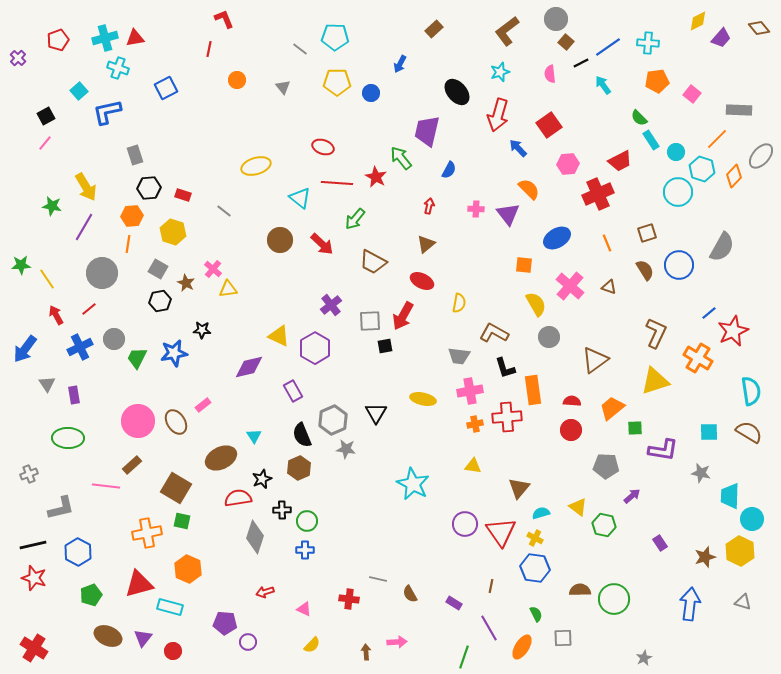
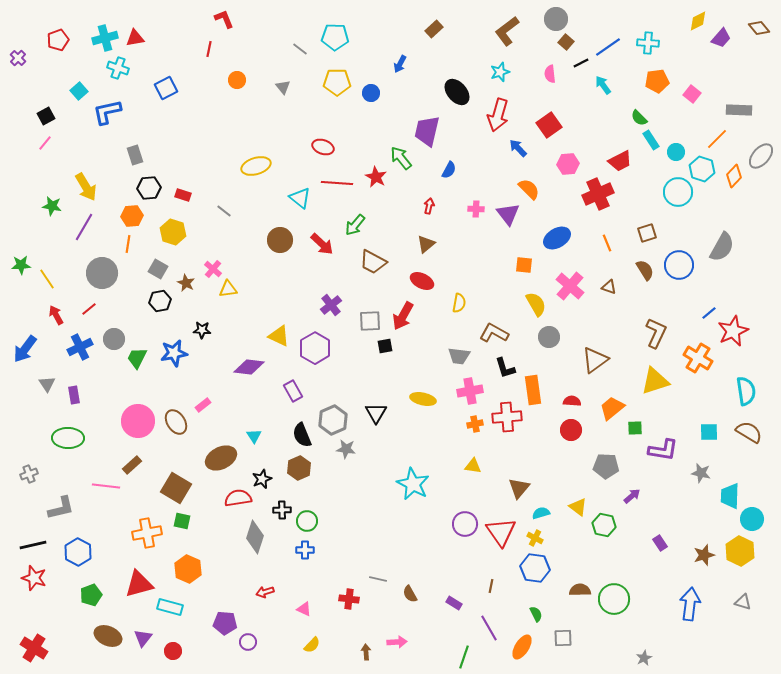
green arrow at (355, 219): moved 6 px down
purple diamond at (249, 367): rotated 20 degrees clockwise
cyan semicircle at (751, 391): moved 5 px left
brown star at (705, 557): moved 1 px left, 2 px up
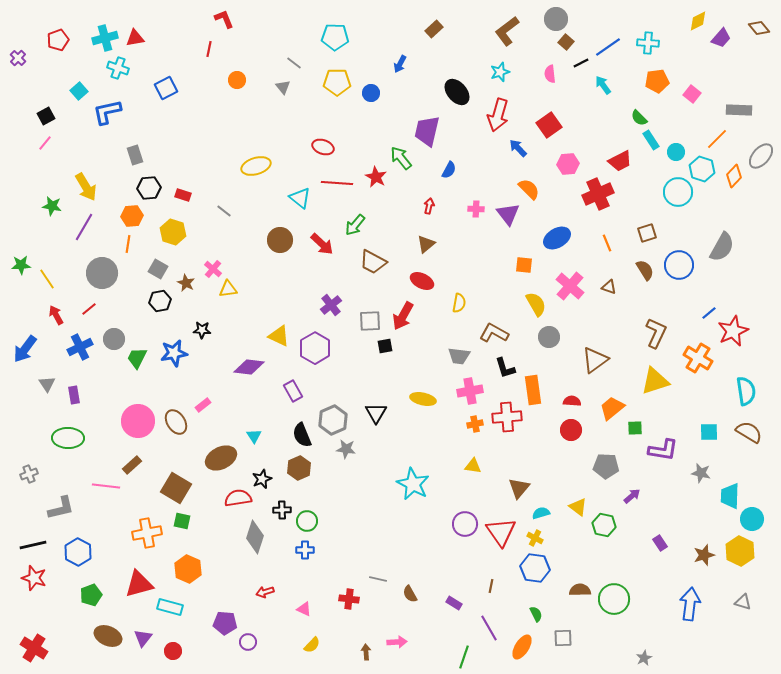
gray line at (300, 49): moved 6 px left, 14 px down
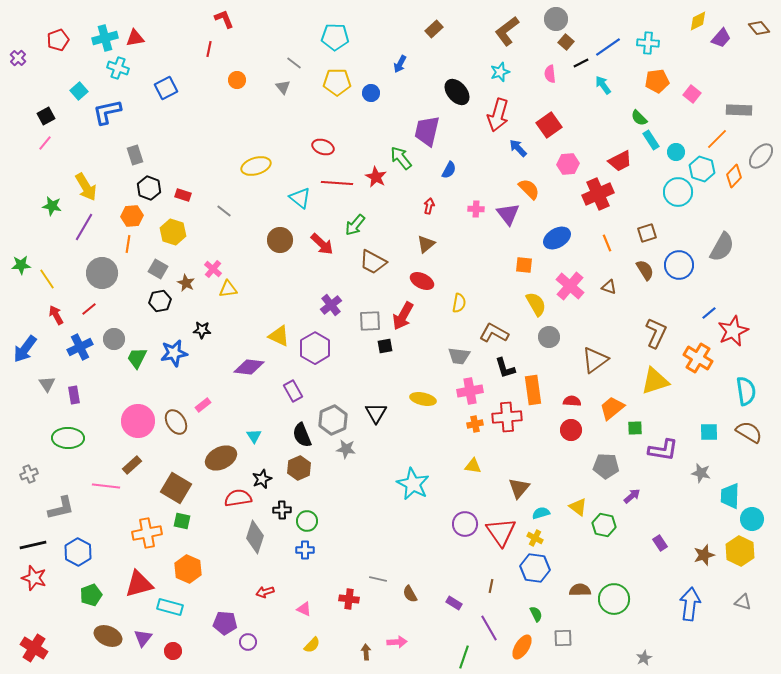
black hexagon at (149, 188): rotated 25 degrees clockwise
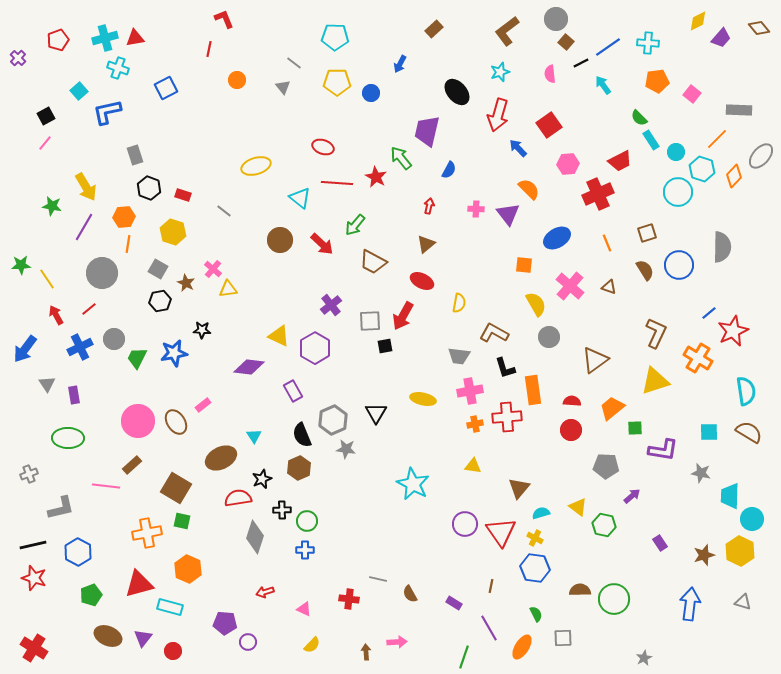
orange hexagon at (132, 216): moved 8 px left, 1 px down
gray semicircle at (722, 247): rotated 28 degrees counterclockwise
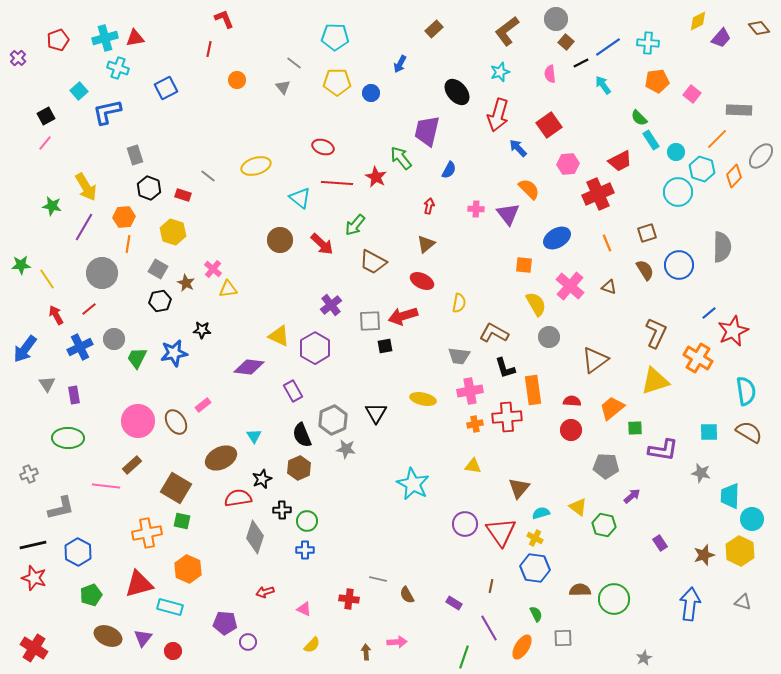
gray line at (224, 211): moved 16 px left, 35 px up
red arrow at (403, 316): rotated 44 degrees clockwise
brown semicircle at (410, 594): moved 3 px left, 1 px down
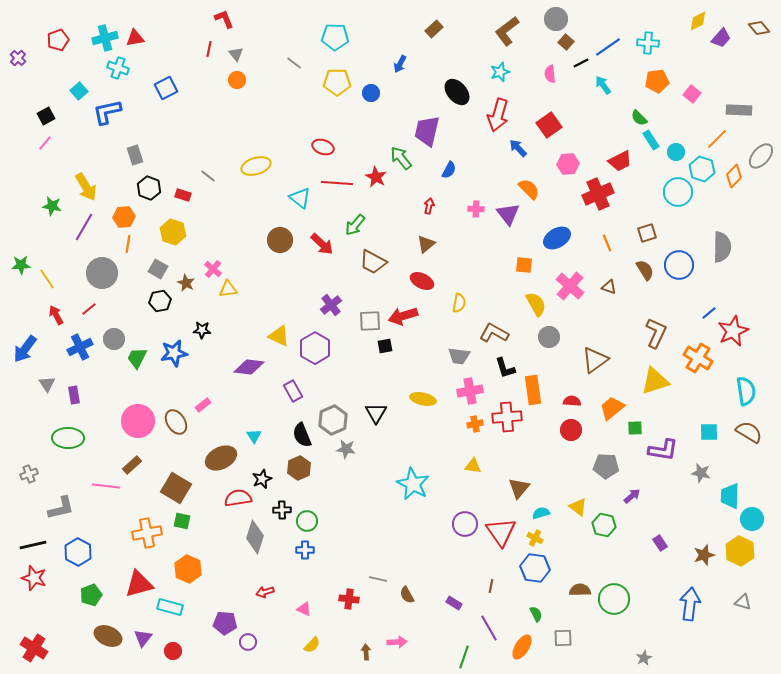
gray triangle at (283, 87): moved 47 px left, 33 px up
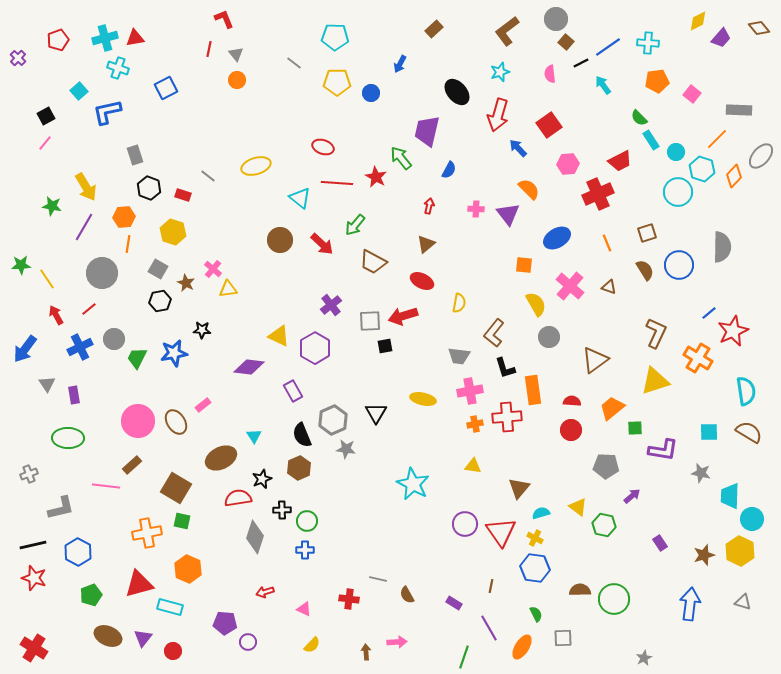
brown L-shape at (494, 333): rotated 80 degrees counterclockwise
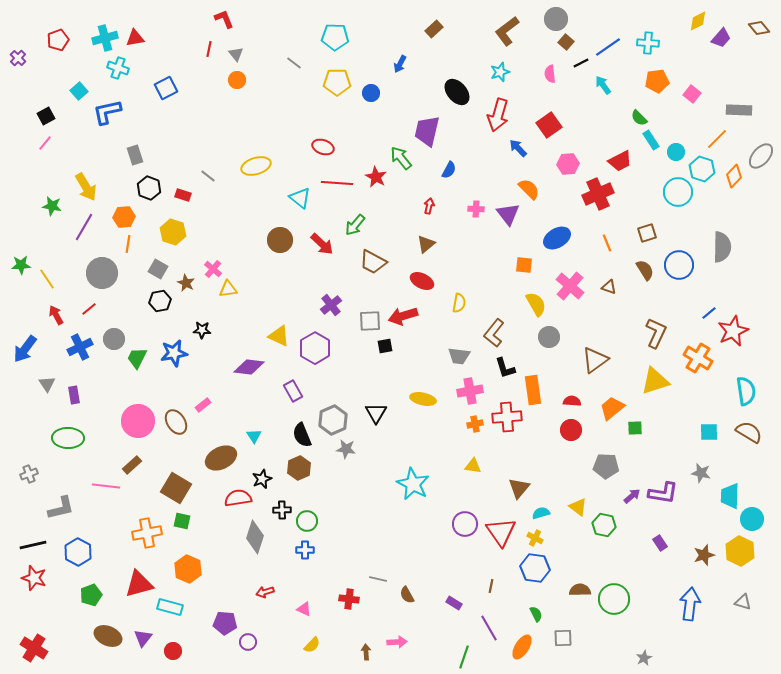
purple L-shape at (663, 450): moved 43 px down
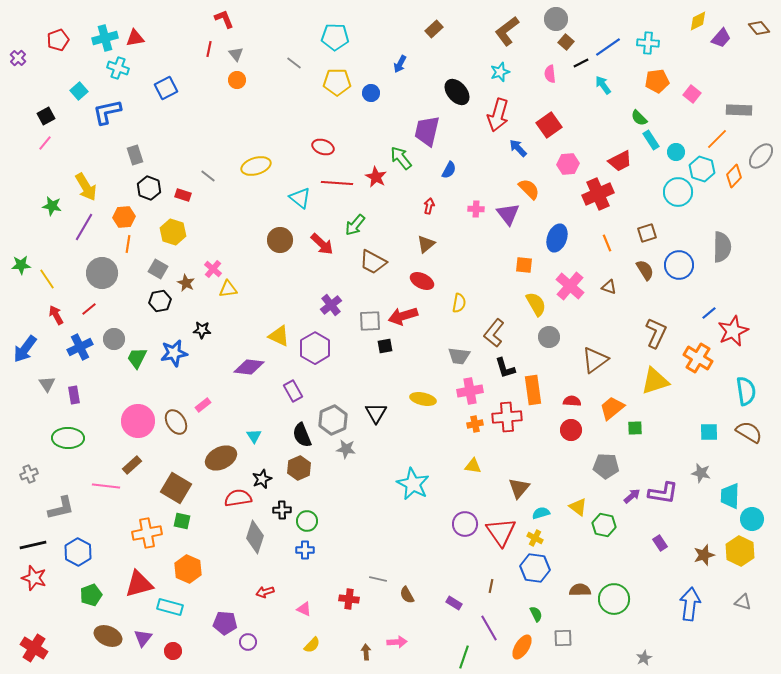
blue ellipse at (557, 238): rotated 40 degrees counterclockwise
